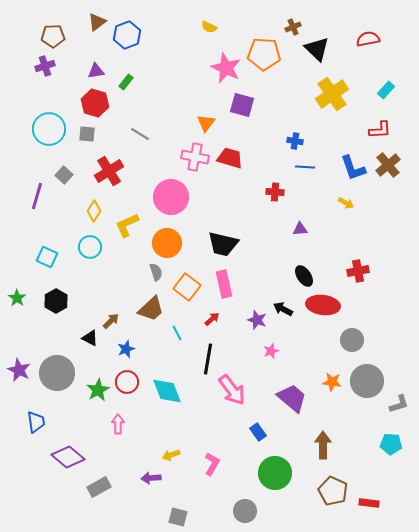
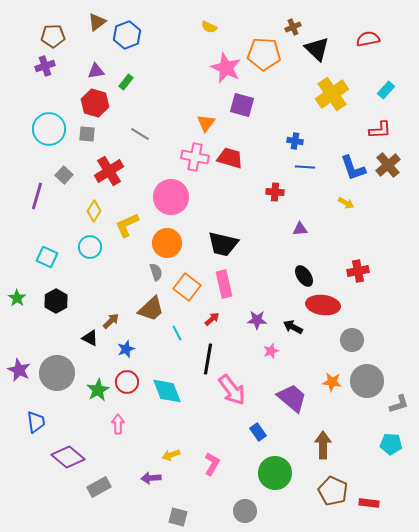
black arrow at (283, 309): moved 10 px right, 18 px down
purple star at (257, 320): rotated 18 degrees counterclockwise
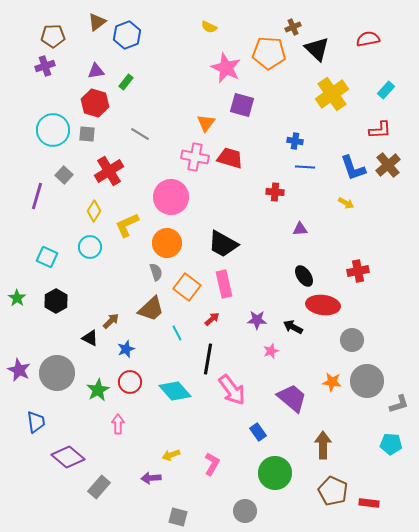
orange pentagon at (264, 54): moved 5 px right, 1 px up
cyan circle at (49, 129): moved 4 px right, 1 px down
black trapezoid at (223, 244): rotated 16 degrees clockwise
red circle at (127, 382): moved 3 px right
cyan diamond at (167, 391): moved 8 px right; rotated 20 degrees counterclockwise
gray rectangle at (99, 487): rotated 20 degrees counterclockwise
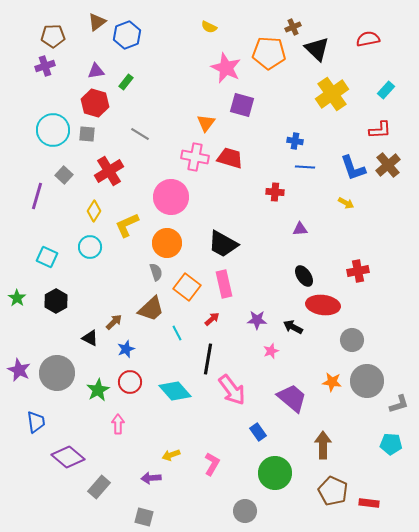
brown arrow at (111, 321): moved 3 px right, 1 px down
gray square at (178, 517): moved 34 px left
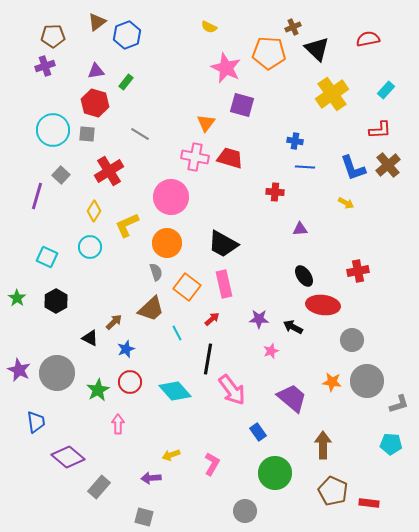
gray square at (64, 175): moved 3 px left
purple star at (257, 320): moved 2 px right, 1 px up
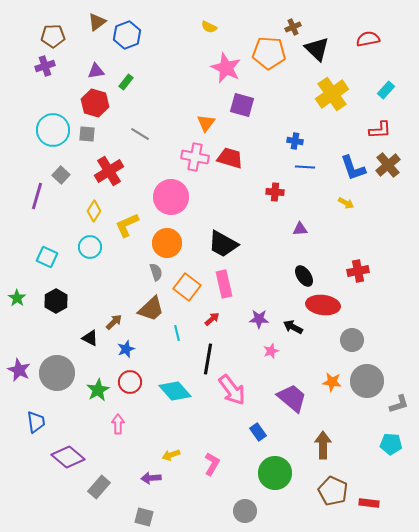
cyan line at (177, 333): rotated 14 degrees clockwise
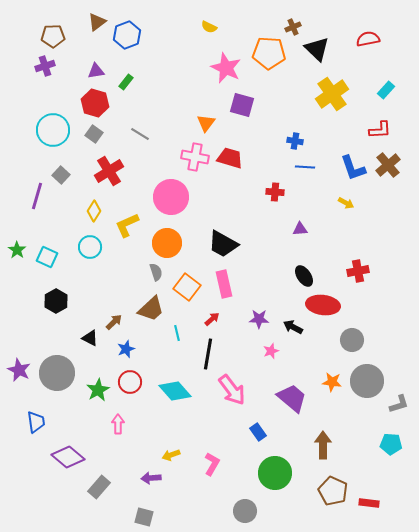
gray square at (87, 134): moved 7 px right; rotated 30 degrees clockwise
green star at (17, 298): moved 48 px up
black line at (208, 359): moved 5 px up
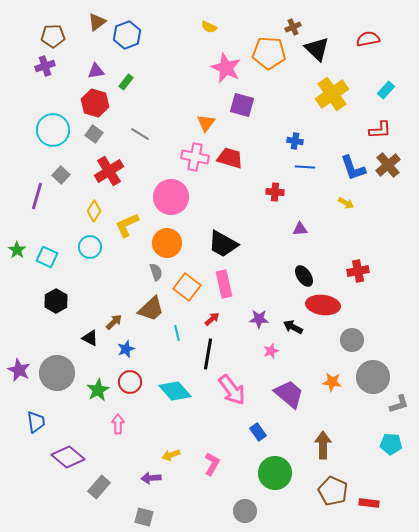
gray circle at (367, 381): moved 6 px right, 4 px up
purple trapezoid at (292, 398): moved 3 px left, 4 px up
